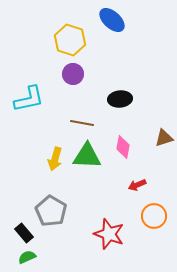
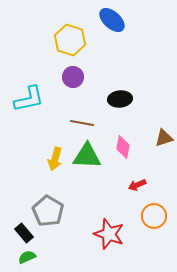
purple circle: moved 3 px down
gray pentagon: moved 3 px left
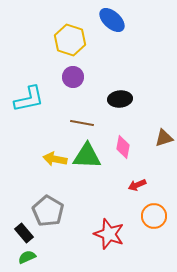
yellow arrow: rotated 85 degrees clockwise
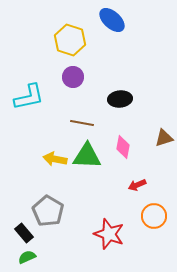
cyan L-shape: moved 2 px up
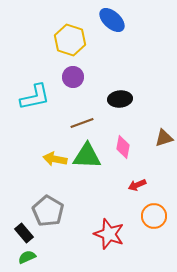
cyan L-shape: moved 6 px right
brown line: rotated 30 degrees counterclockwise
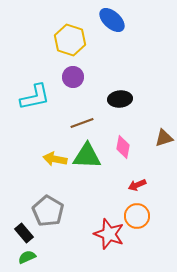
orange circle: moved 17 px left
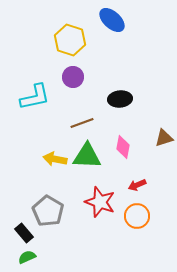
red star: moved 9 px left, 32 px up
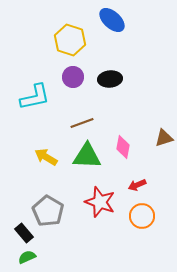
black ellipse: moved 10 px left, 20 px up
yellow arrow: moved 9 px left, 2 px up; rotated 20 degrees clockwise
orange circle: moved 5 px right
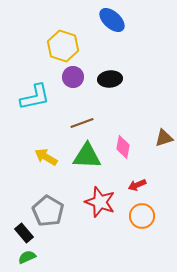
yellow hexagon: moved 7 px left, 6 px down
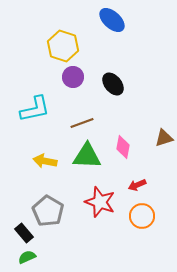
black ellipse: moved 3 px right, 5 px down; rotated 55 degrees clockwise
cyan L-shape: moved 12 px down
yellow arrow: moved 1 px left, 4 px down; rotated 20 degrees counterclockwise
